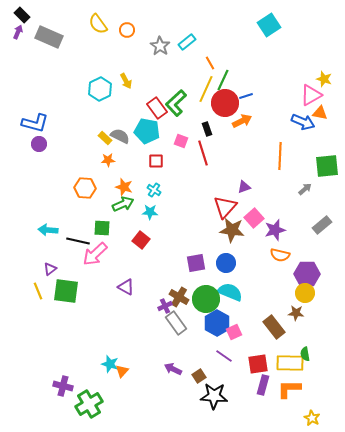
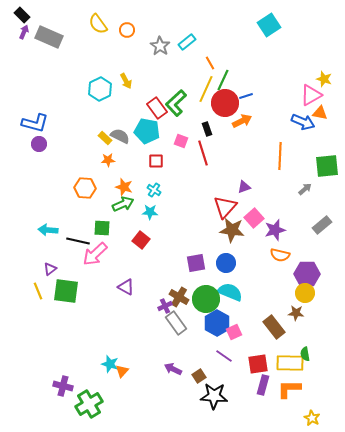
purple arrow at (18, 32): moved 6 px right
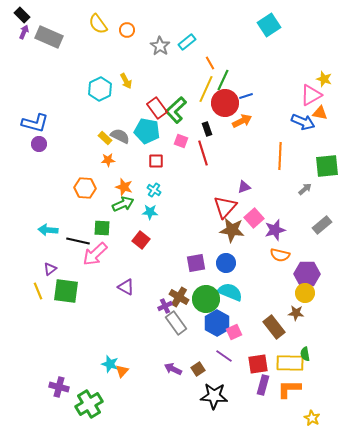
green L-shape at (176, 103): moved 7 px down
brown square at (199, 376): moved 1 px left, 7 px up
purple cross at (63, 386): moved 4 px left, 1 px down
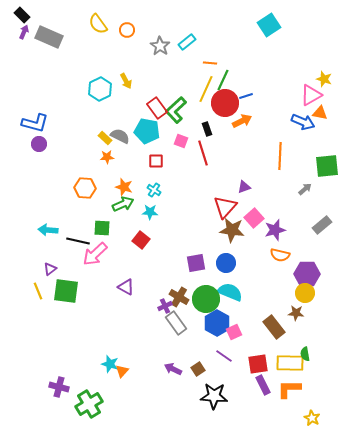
orange line at (210, 63): rotated 56 degrees counterclockwise
orange star at (108, 160): moved 1 px left, 3 px up
purple rectangle at (263, 385): rotated 42 degrees counterclockwise
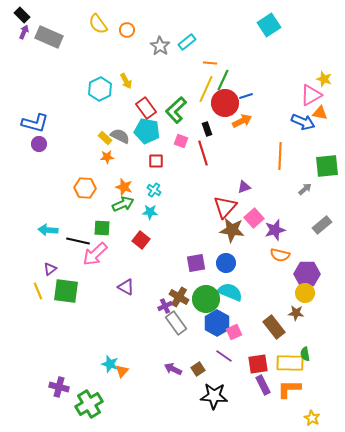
red rectangle at (157, 108): moved 11 px left
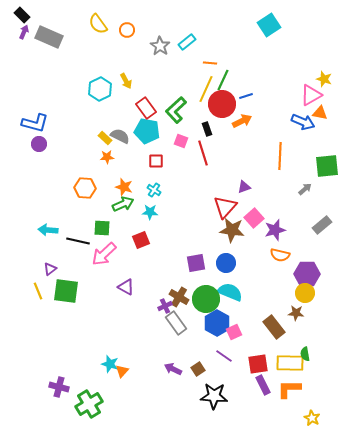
red circle at (225, 103): moved 3 px left, 1 px down
red square at (141, 240): rotated 30 degrees clockwise
pink arrow at (95, 254): moved 9 px right
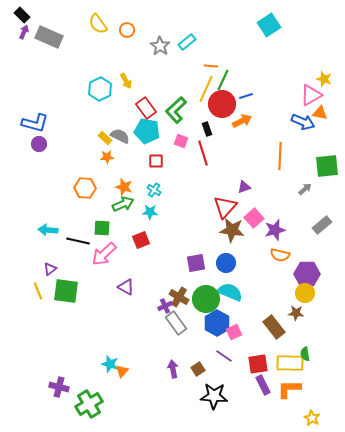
orange line at (210, 63): moved 1 px right, 3 px down
purple arrow at (173, 369): rotated 54 degrees clockwise
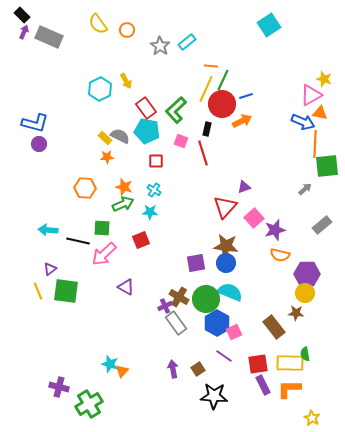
black rectangle at (207, 129): rotated 32 degrees clockwise
orange line at (280, 156): moved 35 px right, 12 px up
brown star at (232, 230): moved 6 px left, 16 px down
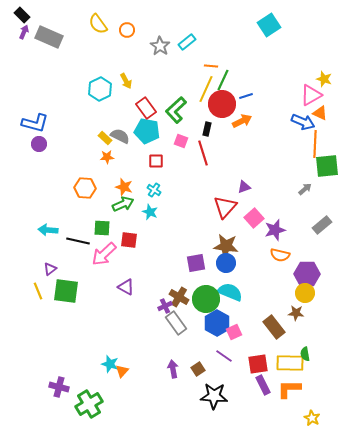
orange triangle at (320, 113): rotated 14 degrees clockwise
cyan star at (150, 212): rotated 21 degrees clockwise
red square at (141, 240): moved 12 px left; rotated 30 degrees clockwise
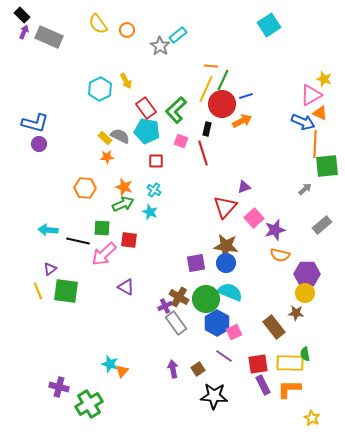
cyan rectangle at (187, 42): moved 9 px left, 7 px up
